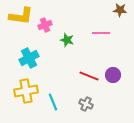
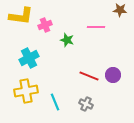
pink line: moved 5 px left, 6 px up
cyan line: moved 2 px right
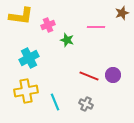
brown star: moved 2 px right, 3 px down; rotated 24 degrees counterclockwise
pink cross: moved 3 px right
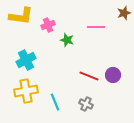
brown star: moved 2 px right
cyan cross: moved 3 px left, 2 px down
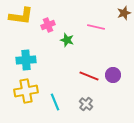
pink line: rotated 12 degrees clockwise
cyan cross: rotated 24 degrees clockwise
gray cross: rotated 16 degrees clockwise
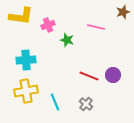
brown star: moved 1 px left, 1 px up
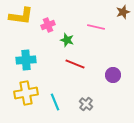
red line: moved 14 px left, 12 px up
yellow cross: moved 2 px down
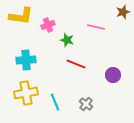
red line: moved 1 px right
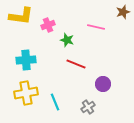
purple circle: moved 10 px left, 9 px down
gray cross: moved 2 px right, 3 px down; rotated 16 degrees clockwise
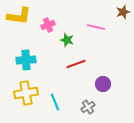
yellow L-shape: moved 2 px left
red line: rotated 42 degrees counterclockwise
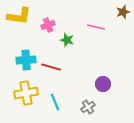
red line: moved 25 px left, 3 px down; rotated 36 degrees clockwise
